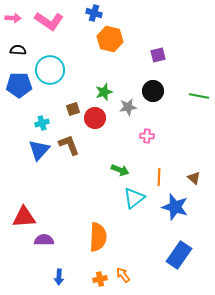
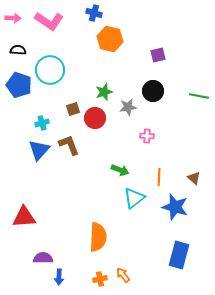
blue pentagon: rotated 20 degrees clockwise
purple semicircle: moved 1 px left, 18 px down
blue rectangle: rotated 20 degrees counterclockwise
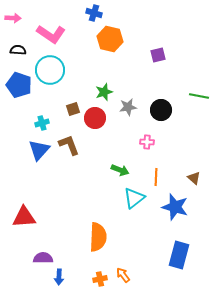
pink L-shape: moved 2 px right, 13 px down
black circle: moved 8 px right, 19 px down
pink cross: moved 6 px down
orange line: moved 3 px left
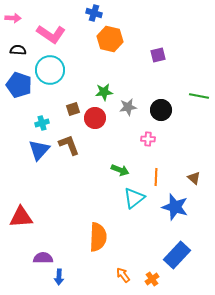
green star: rotated 12 degrees clockwise
pink cross: moved 1 px right, 3 px up
red triangle: moved 3 px left
blue rectangle: moved 2 px left; rotated 28 degrees clockwise
orange cross: moved 52 px right; rotated 24 degrees counterclockwise
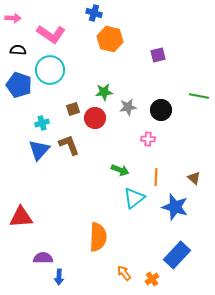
orange arrow: moved 1 px right, 2 px up
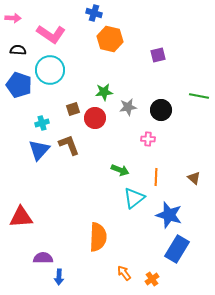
blue star: moved 6 px left, 8 px down
blue rectangle: moved 6 px up; rotated 12 degrees counterclockwise
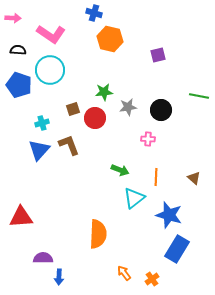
orange semicircle: moved 3 px up
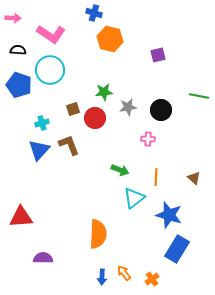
blue arrow: moved 43 px right
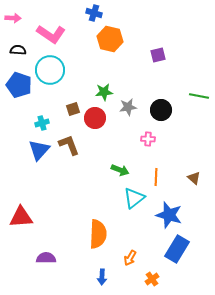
purple semicircle: moved 3 px right
orange arrow: moved 6 px right, 15 px up; rotated 112 degrees counterclockwise
